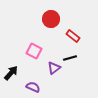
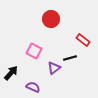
red rectangle: moved 10 px right, 4 px down
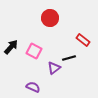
red circle: moved 1 px left, 1 px up
black line: moved 1 px left
black arrow: moved 26 px up
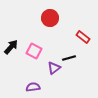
red rectangle: moved 3 px up
purple semicircle: rotated 32 degrees counterclockwise
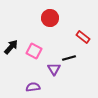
purple triangle: moved 1 px down; rotated 24 degrees counterclockwise
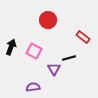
red circle: moved 2 px left, 2 px down
black arrow: rotated 21 degrees counterclockwise
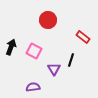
black line: moved 2 px right, 2 px down; rotated 56 degrees counterclockwise
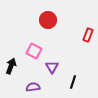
red rectangle: moved 5 px right, 2 px up; rotated 72 degrees clockwise
black arrow: moved 19 px down
black line: moved 2 px right, 22 px down
purple triangle: moved 2 px left, 2 px up
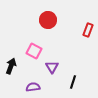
red rectangle: moved 5 px up
